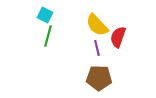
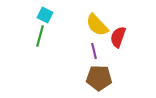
green line: moved 8 px left
purple line: moved 3 px left, 3 px down
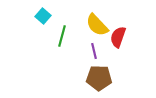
cyan square: moved 2 px left, 1 px down; rotated 14 degrees clockwise
green line: moved 22 px right
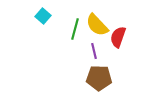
green line: moved 13 px right, 7 px up
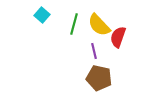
cyan square: moved 1 px left, 1 px up
yellow semicircle: moved 2 px right
green line: moved 1 px left, 5 px up
brown pentagon: rotated 10 degrees clockwise
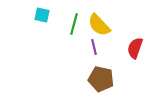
cyan square: rotated 28 degrees counterclockwise
red semicircle: moved 17 px right, 11 px down
purple line: moved 4 px up
brown pentagon: moved 2 px right, 1 px down
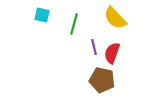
yellow semicircle: moved 16 px right, 7 px up
red semicircle: moved 23 px left, 5 px down
brown pentagon: moved 1 px right, 1 px down
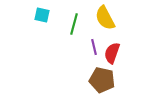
yellow semicircle: moved 10 px left; rotated 15 degrees clockwise
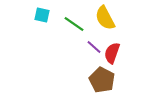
green line: rotated 70 degrees counterclockwise
purple line: rotated 35 degrees counterclockwise
brown pentagon: rotated 15 degrees clockwise
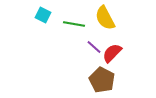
cyan square: moved 1 px right; rotated 14 degrees clockwise
green line: rotated 25 degrees counterclockwise
red semicircle: rotated 25 degrees clockwise
